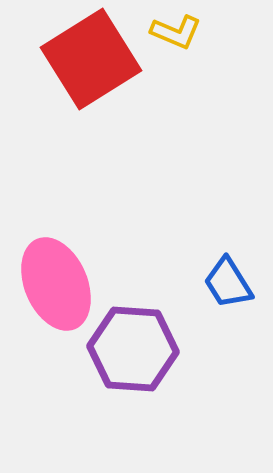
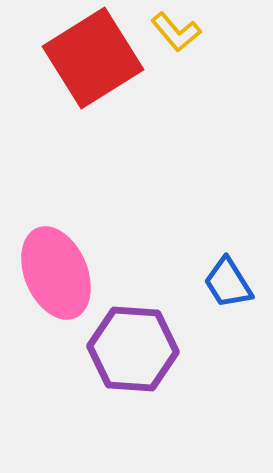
yellow L-shape: rotated 27 degrees clockwise
red square: moved 2 px right, 1 px up
pink ellipse: moved 11 px up
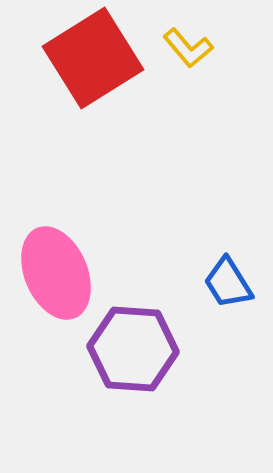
yellow L-shape: moved 12 px right, 16 px down
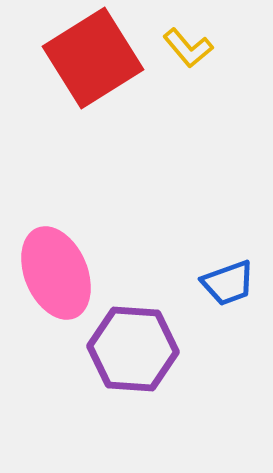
blue trapezoid: rotated 78 degrees counterclockwise
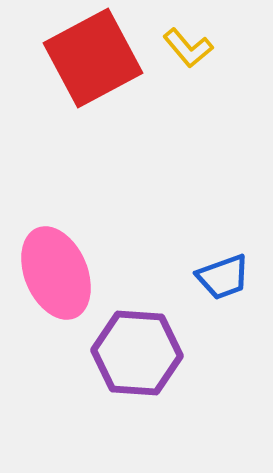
red square: rotated 4 degrees clockwise
blue trapezoid: moved 5 px left, 6 px up
purple hexagon: moved 4 px right, 4 px down
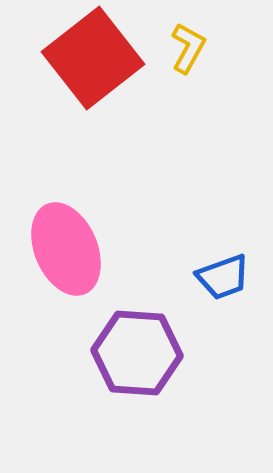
yellow L-shape: rotated 111 degrees counterclockwise
red square: rotated 10 degrees counterclockwise
pink ellipse: moved 10 px right, 24 px up
